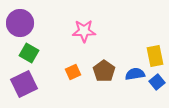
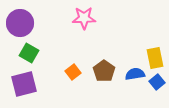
pink star: moved 13 px up
yellow rectangle: moved 2 px down
orange square: rotated 14 degrees counterclockwise
purple square: rotated 12 degrees clockwise
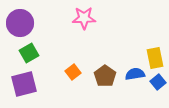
green square: rotated 30 degrees clockwise
brown pentagon: moved 1 px right, 5 px down
blue square: moved 1 px right
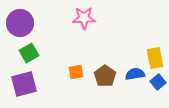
orange square: moved 3 px right; rotated 28 degrees clockwise
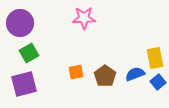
blue semicircle: rotated 12 degrees counterclockwise
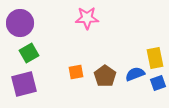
pink star: moved 3 px right
blue square: moved 1 px down; rotated 21 degrees clockwise
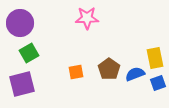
brown pentagon: moved 4 px right, 7 px up
purple square: moved 2 px left
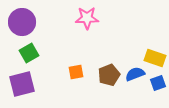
purple circle: moved 2 px right, 1 px up
yellow rectangle: rotated 60 degrees counterclockwise
brown pentagon: moved 6 px down; rotated 15 degrees clockwise
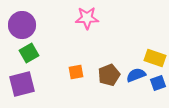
purple circle: moved 3 px down
blue semicircle: moved 1 px right, 1 px down
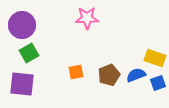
purple square: rotated 20 degrees clockwise
